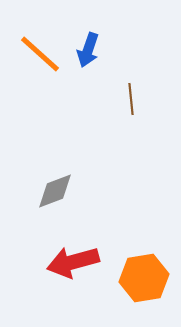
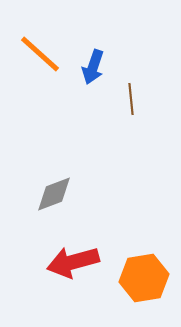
blue arrow: moved 5 px right, 17 px down
gray diamond: moved 1 px left, 3 px down
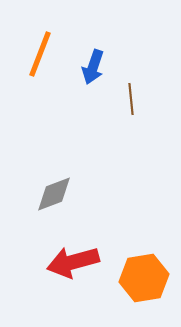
orange line: rotated 69 degrees clockwise
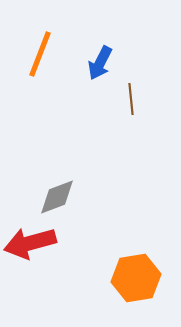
blue arrow: moved 7 px right, 4 px up; rotated 8 degrees clockwise
gray diamond: moved 3 px right, 3 px down
red arrow: moved 43 px left, 19 px up
orange hexagon: moved 8 px left
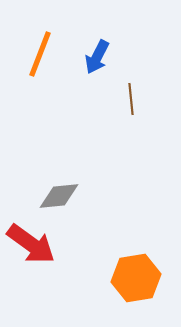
blue arrow: moved 3 px left, 6 px up
gray diamond: moved 2 px right, 1 px up; rotated 15 degrees clockwise
red arrow: moved 1 px right, 1 px down; rotated 129 degrees counterclockwise
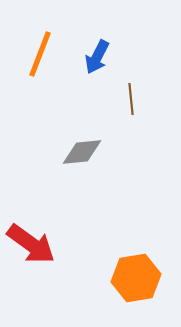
gray diamond: moved 23 px right, 44 px up
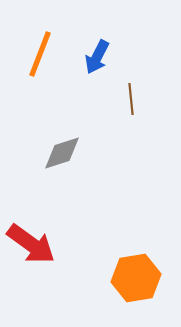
gray diamond: moved 20 px left, 1 px down; rotated 12 degrees counterclockwise
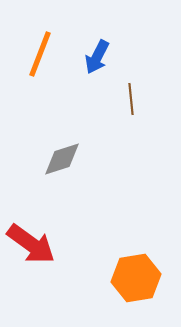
gray diamond: moved 6 px down
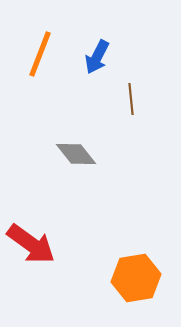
gray diamond: moved 14 px right, 5 px up; rotated 69 degrees clockwise
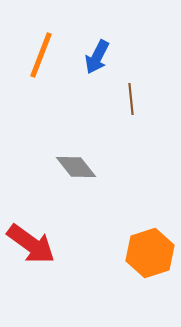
orange line: moved 1 px right, 1 px down
gray diamond: moved 13 px down
orange hexagon: moved 14 px right, 25 px up; rotated 9 degrees counterclockwise
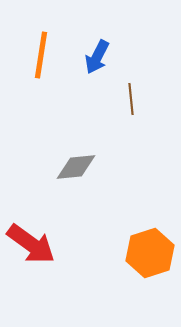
orange line: rotated 12 degrees counterclockwise
gray diamond: rotated 57 degrees counterclockwise
